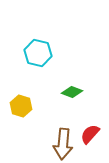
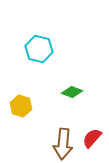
cyan hexagon: moved 1 px right, 4 px up
red semicircle: moved 2 px right, 4 px down
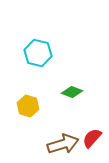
cyan hexagon: moved 1 px left, 4 px down
yellow hexagon: moved 7 px right
brown arrow: rotated 112 degrees counterclockwise
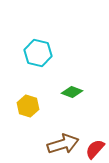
red semicircle: moved 3 px right, 11 px down
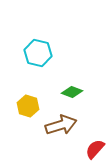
brown arrow: moved 2 px left, 19 px up
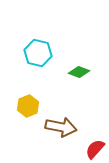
green diamond: moved 7 px right, 20 px up
yellow hexagon: rotated 20 degrees clockwise
brown arrow: moved 2 px down; rotated 28 degrees clockwise
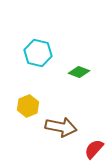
red semicircle: moved 1 px left
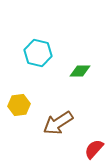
green diamond: moved 1 px right, 1 px up; rotated 20 degrees counterclockwise
yellow hexagon: moved 9 px left, 1 px up; rotated 15 degrees clockwise
brown arrow: moved 3 px left, 4 px up; rotated 136 degrees clockwise
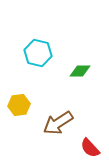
red semicircle: moved 4 px left, 1 px up; rotated 85 degrees counterclockwise
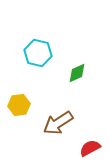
green diamond: moved 3 px left, 2 px down; rotated 25 degrees counterclockwise
red semicircle: rotated 105 degrees clockwise
